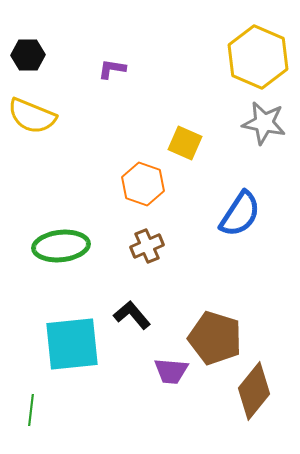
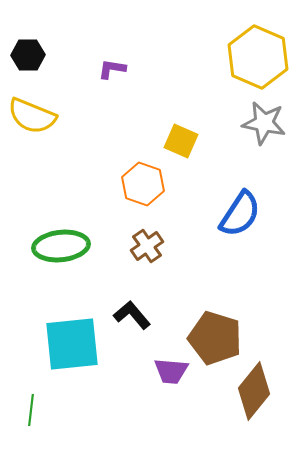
yellow square: moved 4 px left, 2 px up
brown cross: rotated 12 degrees counterclockwise
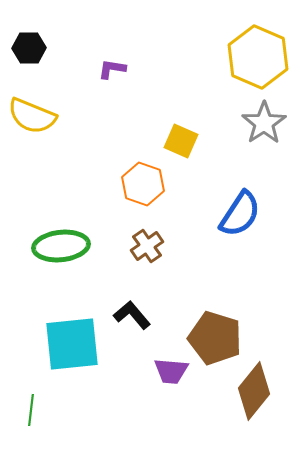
black hexagon: moved 1 px right, 7 px up
gray star: rotated 27 degrees clockwise
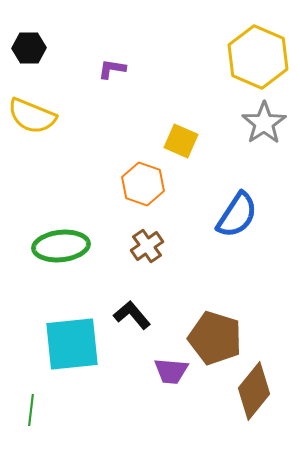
blue semicircle: moved 3 px left, 1 px down
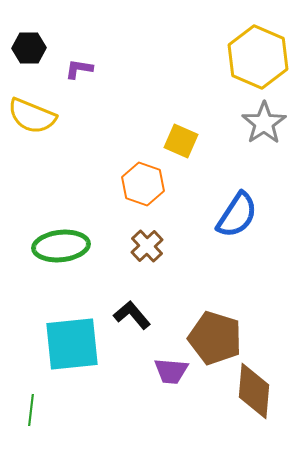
purple L-shape: moved 33 px left
brown cross: rotated 8 degrees counterclockwise
brown diamond: rotated 34 degrees counterclockwise
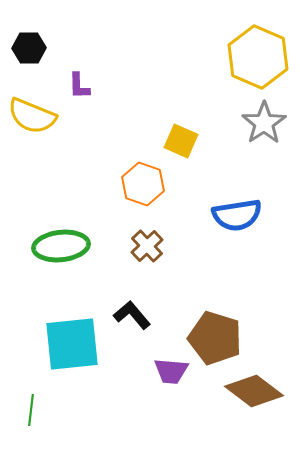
purple L-shape: moved 17 px down; rotated 100 degrees counterclockwise
blue semicircle: rotated 48 degrees clockwise
brown diamond: rotated 58 degrees counterclockwise
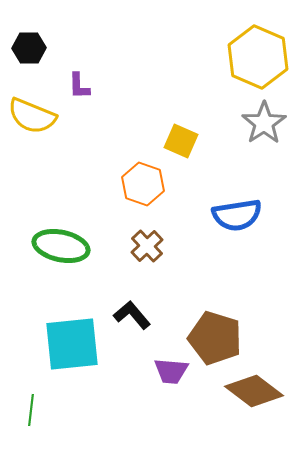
green ellipse: rotated 18 degrees clockwise
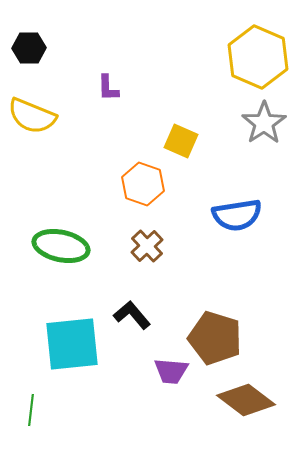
purple L-shape: moved 29 px right, 2 px down
brown diamond: moved 8 px left, 9 px down
